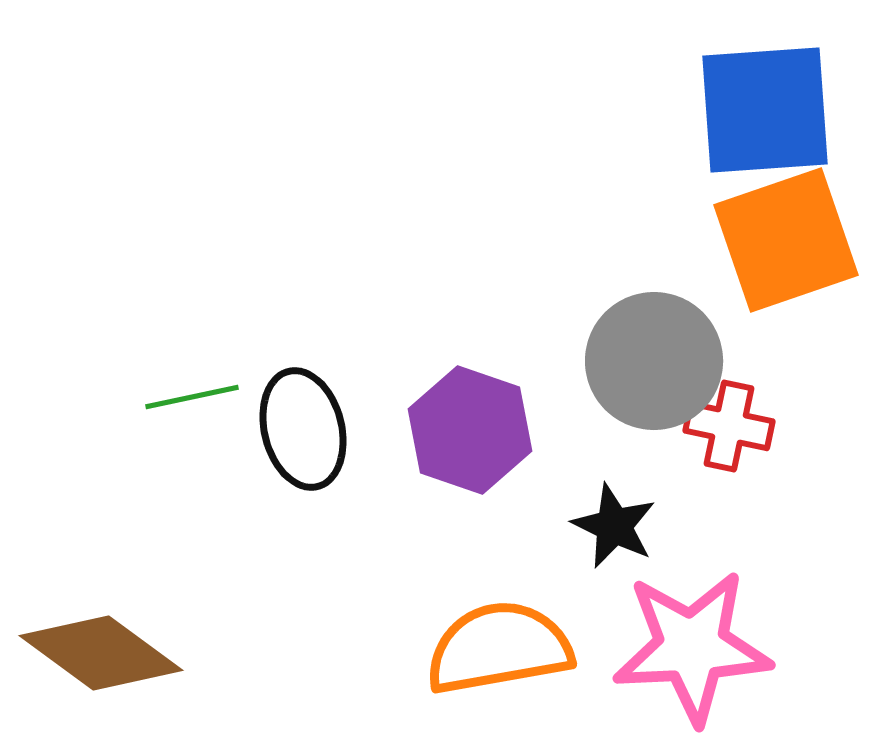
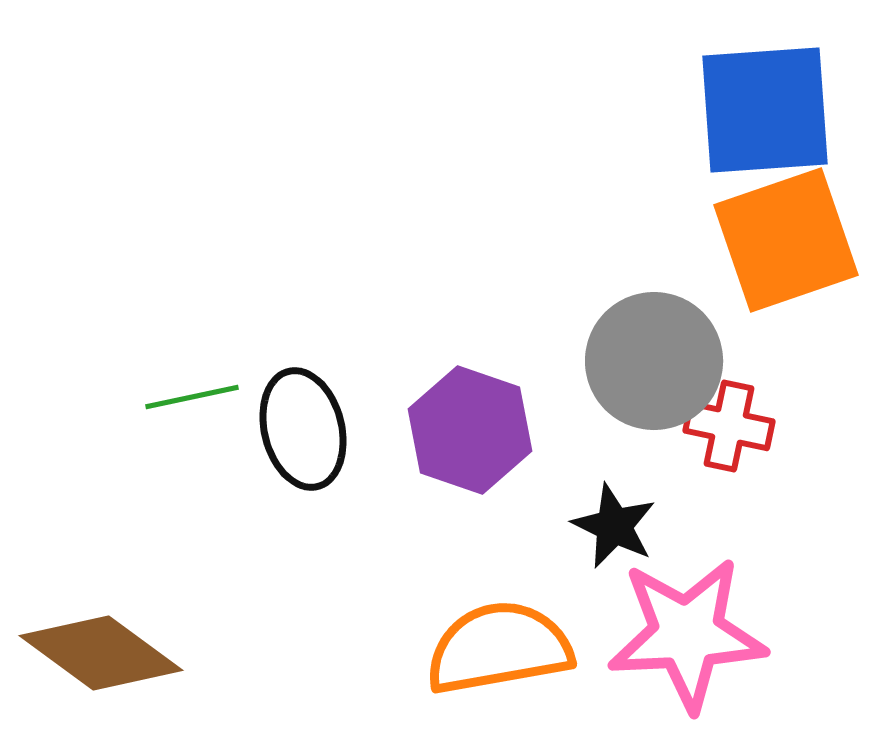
pink star: moved 5 px left, 13 px up
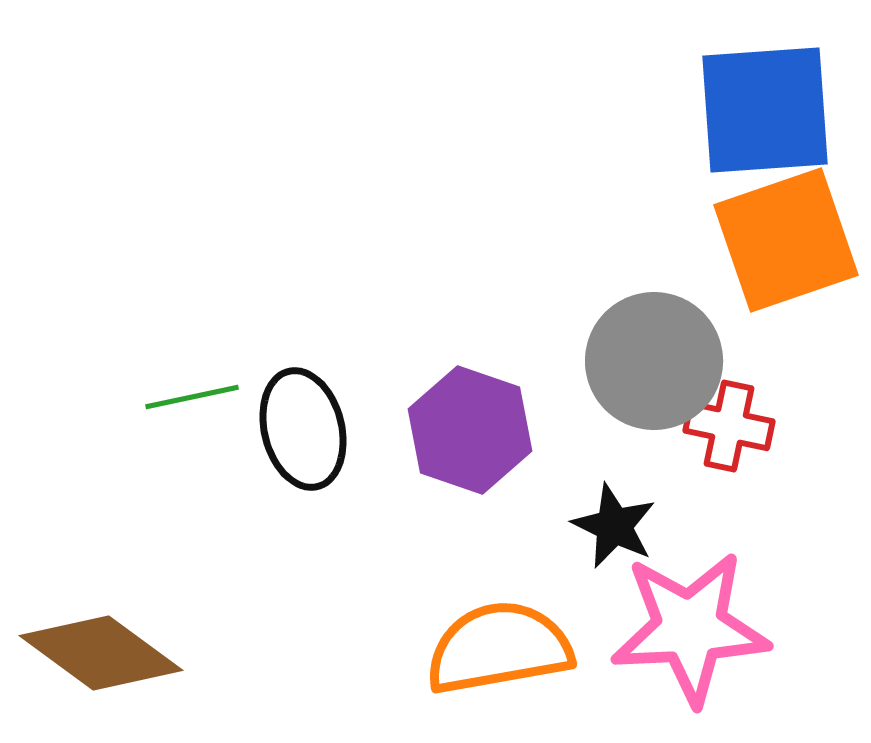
pink star: moved 3 px right, 6 px up
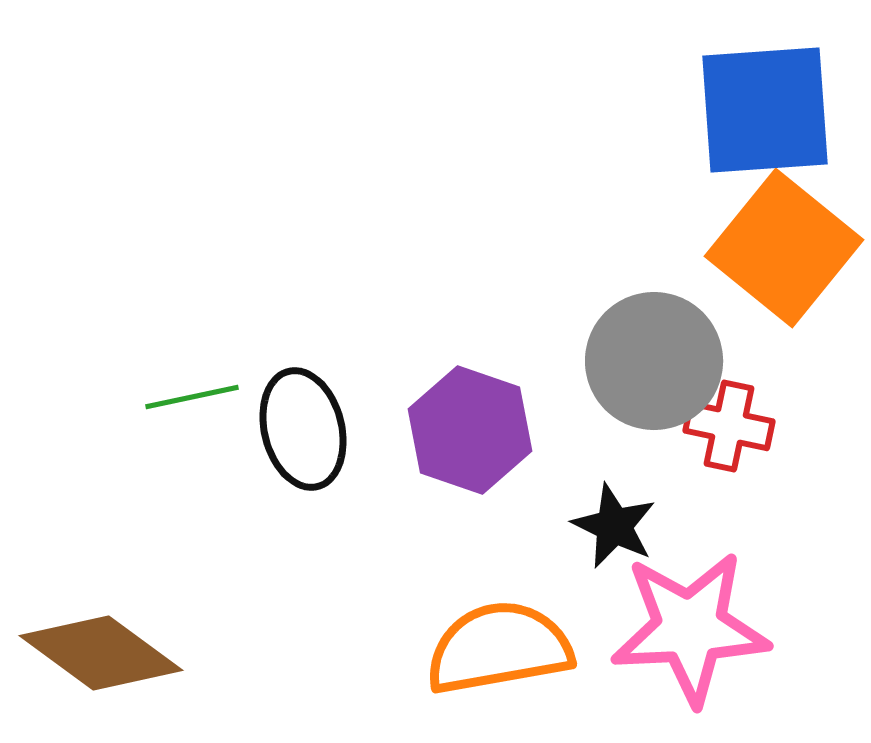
orange square: moved 2 px left, 8 px down; rotated 32 degrees counterclockwise
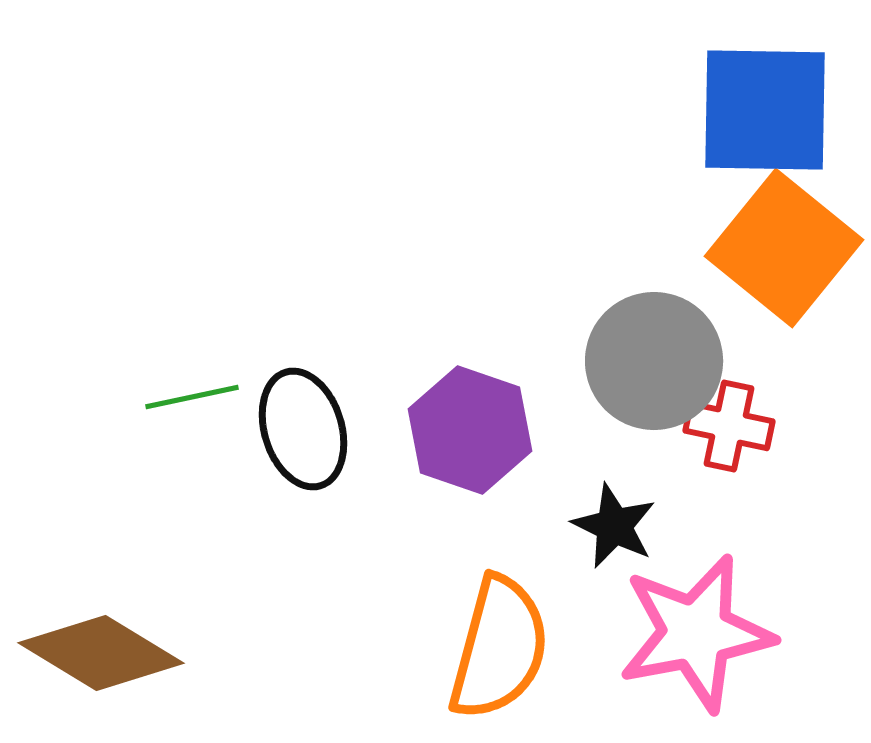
blue square: rotated 5 degrees clockwise
black ellipse: rotated 3 degrees counterclockwise
pink star: moved 6 px right, 5 px down; rotated 8 degrees counterclockwise
orange semicircle: rotated 115 degrees clockwise
brown diamond: rotated 5 degrees counterclockwise
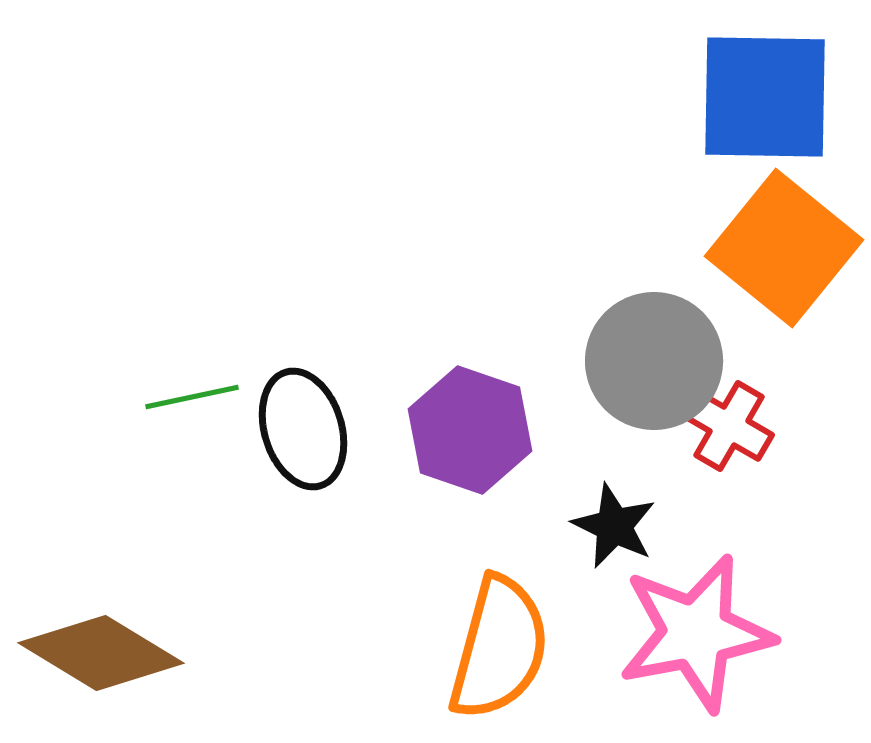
blue square: moved 13 px up
red cross: rotated 18 degrees clockwise
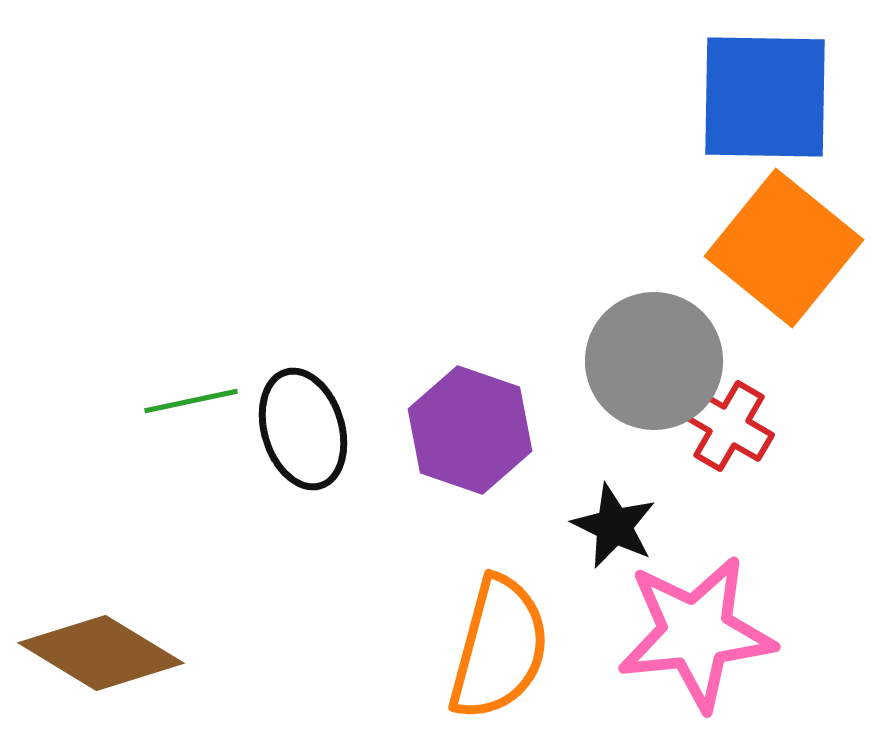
green line: moved 1 px left, 4 px down
pink star: rotated 5 degrees clockwise
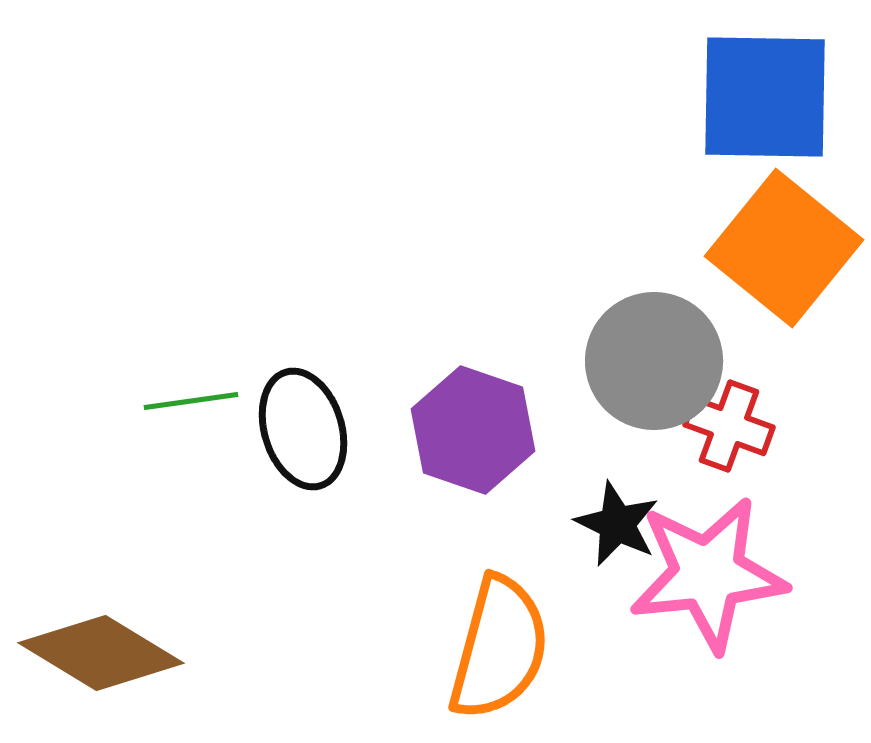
green line: rotated 4 degrees clockwise
red cross: rotated 10 degrees counterclockwise
purple hexagon: moved 3 px right
black star: moved 3 px right, 2 px up
pink star: moved 12 px right, 59 px up
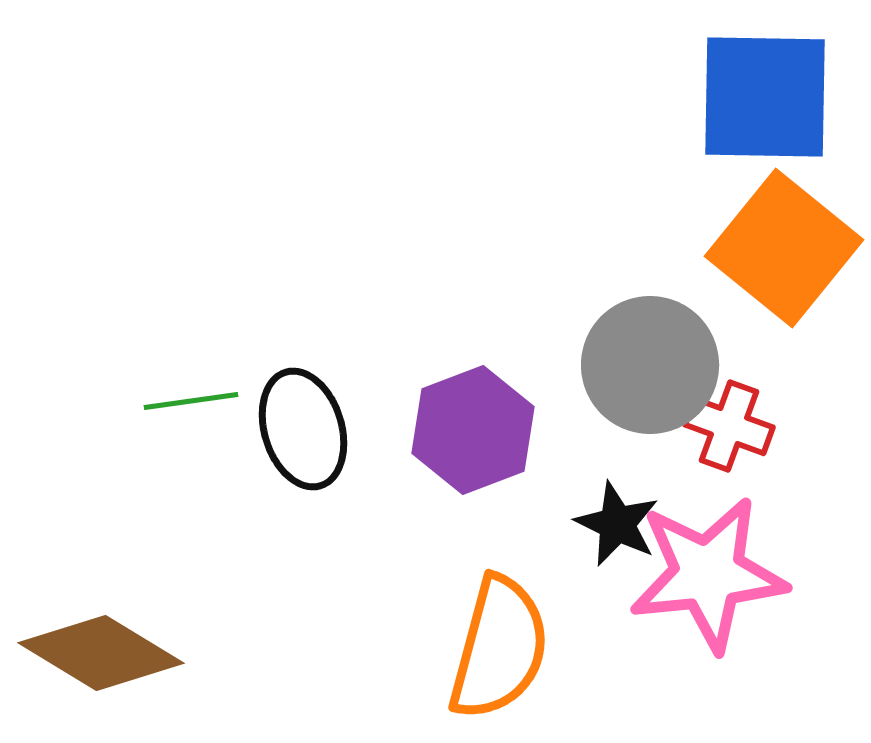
gray circle: moved 4 px left, 4 px down
purple hexagon: rotated 20 degrees clockwise
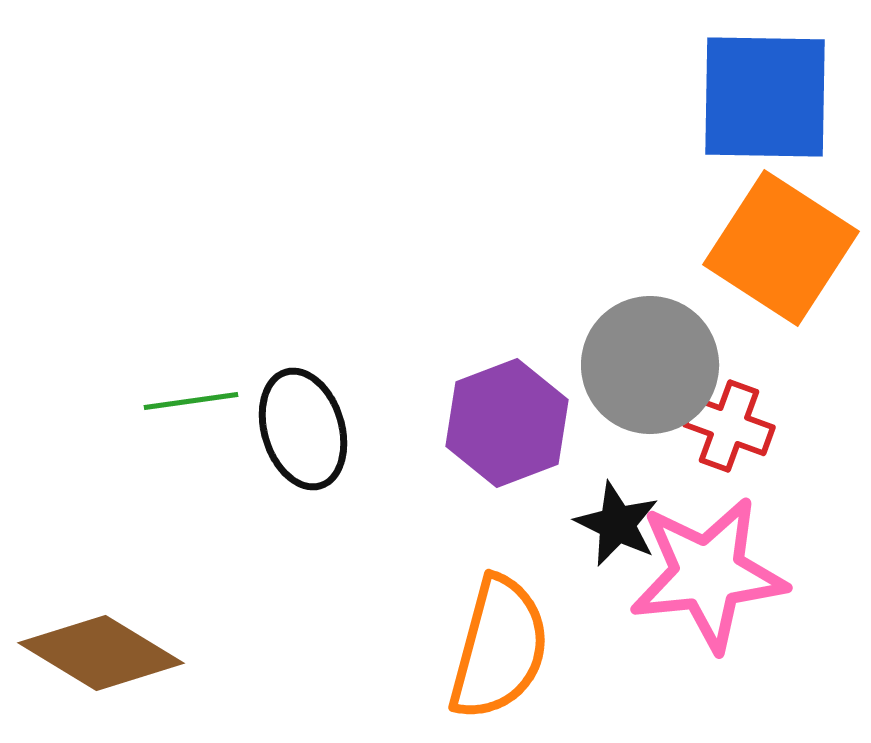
orange square: moved 3 px left; rotated 6 degrees counterclockwise
purple hexagon: moved 34 px right, 7 px up
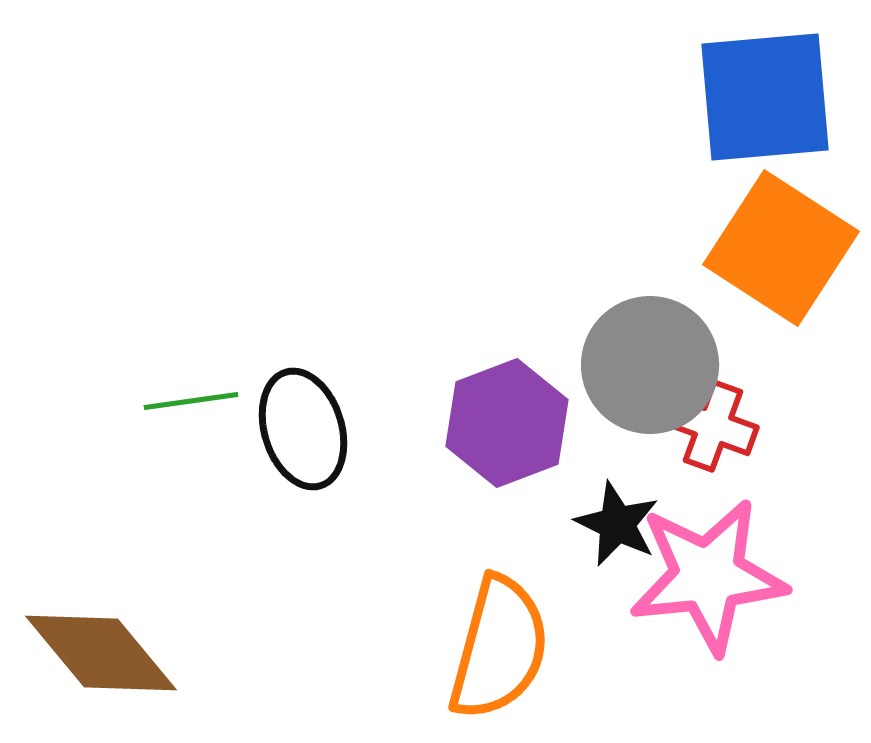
blue square: rotated 6 degrees counterclockwise
red cross: moved 16 px left
pink star: moved 2 px down
brown diamond: rotated 19 degrees clockwise
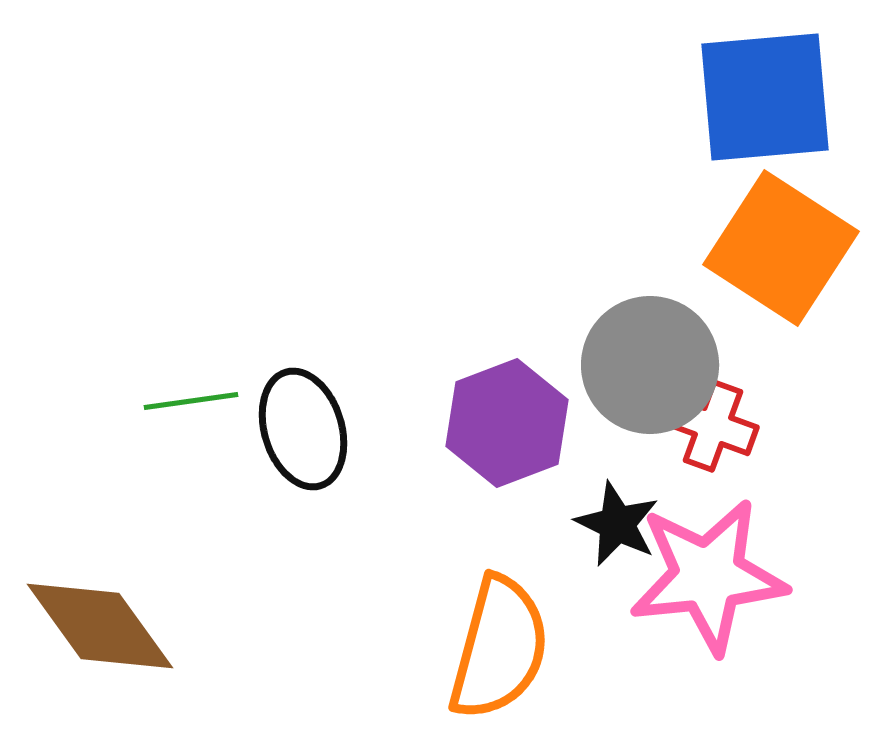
brown diamond: moved 1 px left, 27 px up; rotated 4 degrees clockwise
